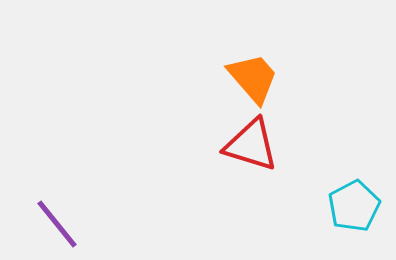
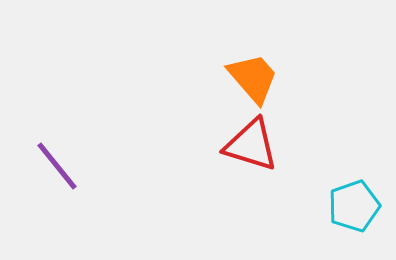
cyan pentagon: rotated 9 degrees clockwise
purple line: moved 58 px up
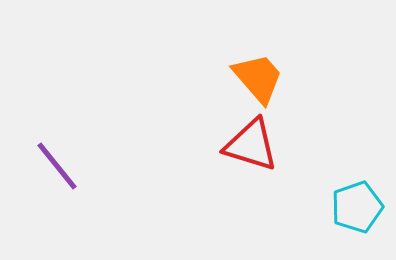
orange trapezoid: moved 5 px right
cyan pentagon: moved 3 px right, 1 px down
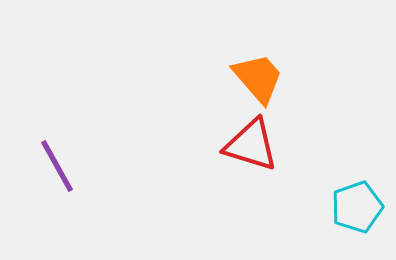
purple line: rotated 10 degrees clockwise
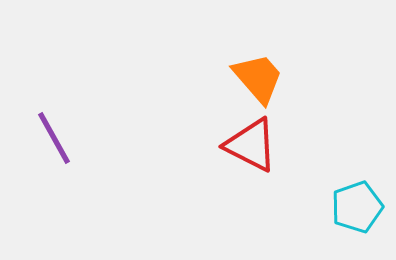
red triangle: rotated 10 degrees clockwise
purple line: moved 3 px left, 28 px up
